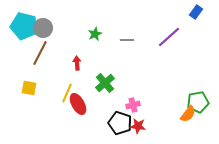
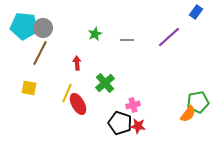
cyan pentagon: rotated 8 degrees counterclockwise
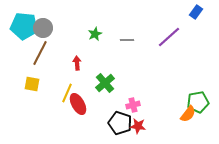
yellow square: moved 3 px right, 4 px up
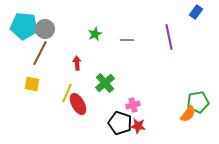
gray circle: moved 2 px right, 1 px down
purple line: rotated 60 degrees counterclockwise
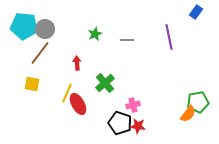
brown line: rotated 10 degrees clockwise
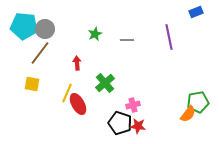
blue rectangle: rotated 32 degrees clockwise
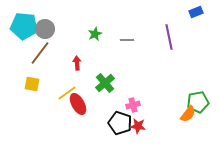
yellow line: rotated 30 degrees clockwise
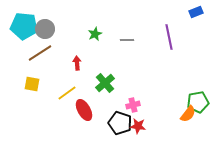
brown line: rotated 20 degrees clockwise
red ellipse: moved 6 px right, 6 px down
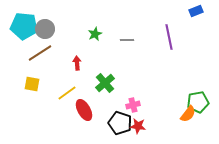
blue rectangle: moved 1 px up
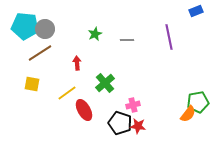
cyan pentagon: moved 1 px right
